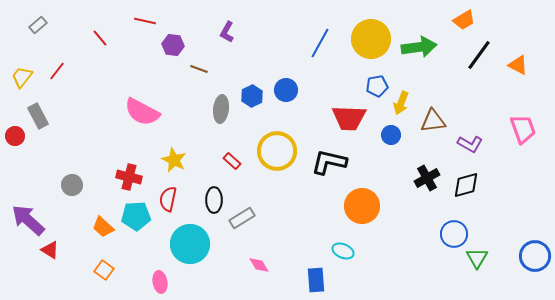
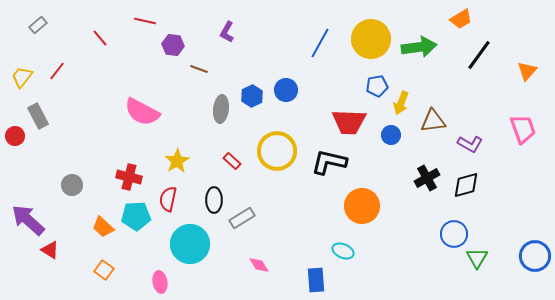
orange trapezoid at (464, 20): moved 3 px left, 1 px up
orange triangle at (518, 65): moved 9 px right, 6 px down; rotated 45 degrees clockwise
red trapezoid at (349, 118): moved 4 px down
yellow star at (174, 160): moved 3 px right, 1 px down; rotated 15 degrees clockwise
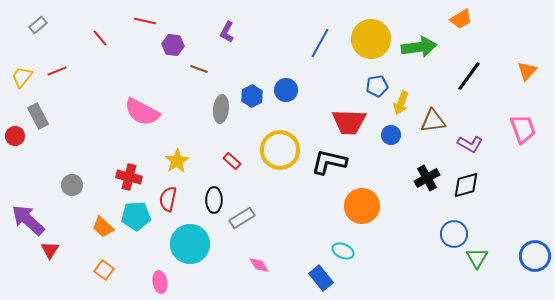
black line at (479, 55): moved 10 px left, 21 px down
red line at (57, 71): rotated 30 degrees clockwise
yellow circle at (277, 151): moved 3 px right, 1 px up
red triangle at (50, 250): rotated 30 degrees clockwise
blue rectangle at (316, 280): moved 5 px right, 2 px up; rotated 35 degrees counterclockwise
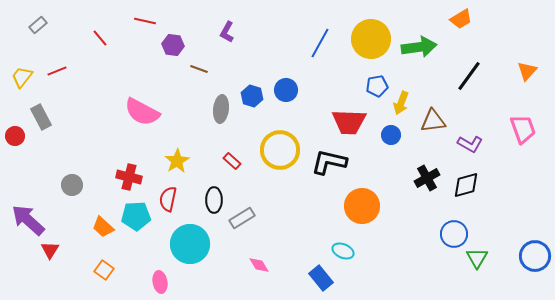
blue hexagon at (252, 96): rotated 15 degrees counterclockwise
gray rectangle at (38, 116): moved 3 px right, 1 px down
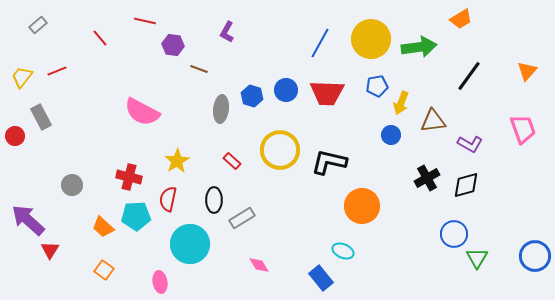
red trapezoid at (349, 122): moved 22 px left, 29 px up
